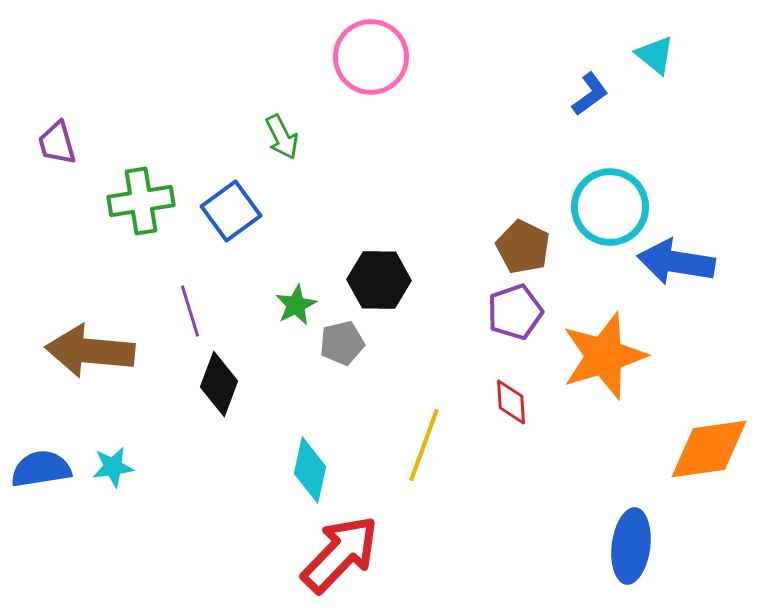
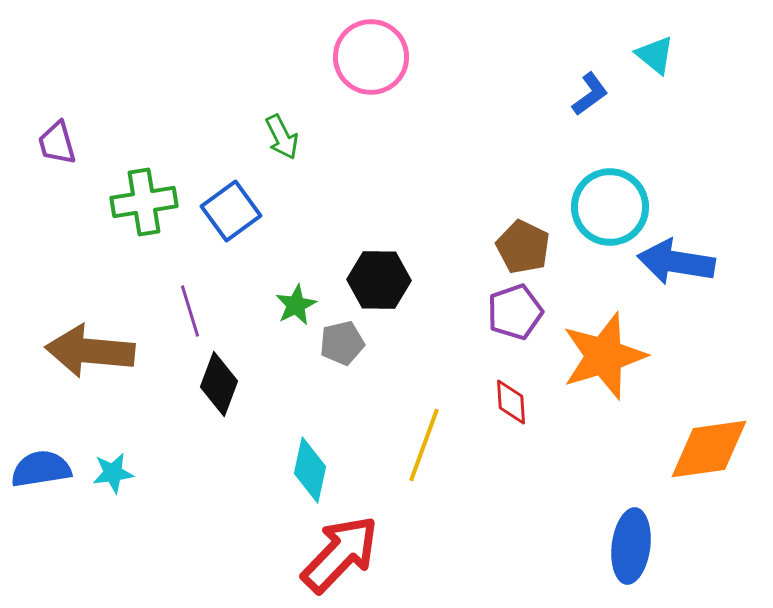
green cross: moved 3 px right, 1 px down
cyan star: moved 6 px down
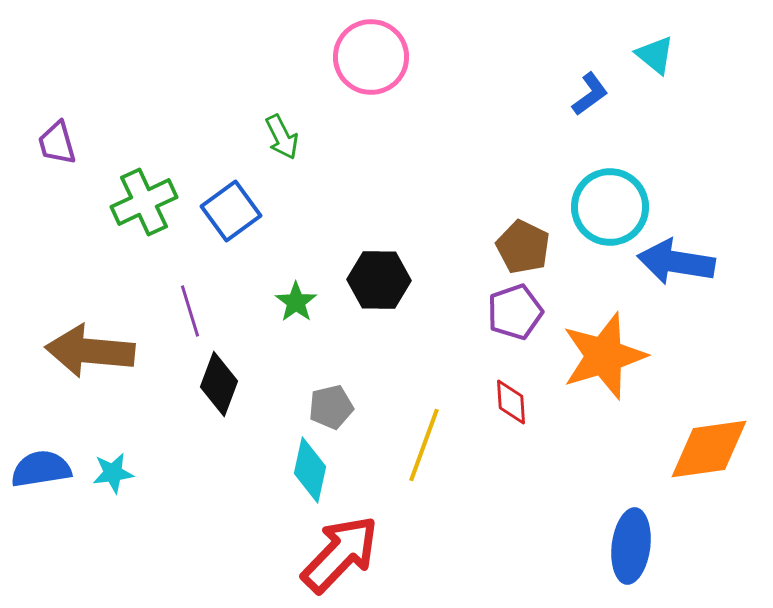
green cross: rotated 16 degrees counterclockwise
green star: moved 3 px up; rotated 9 degrees counterclockwise
gray pentagon: moved 11 px left, 64 px down
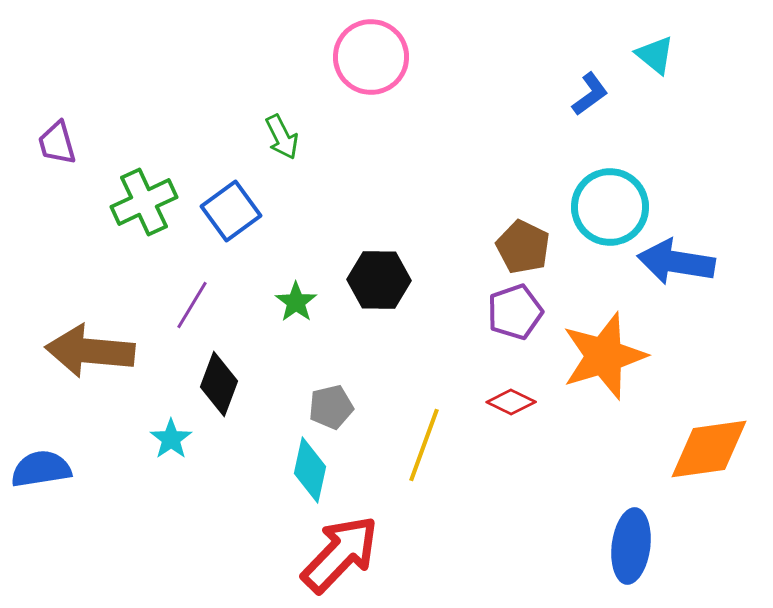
purple line: moved 2 px right, 6 px up; rotated 48 degrees clockwise
red diamond: rotated 60 degrees counterclockwise
cyan star: moved 58 px right, 34 px up; rotated 27 degrees counterclockwise
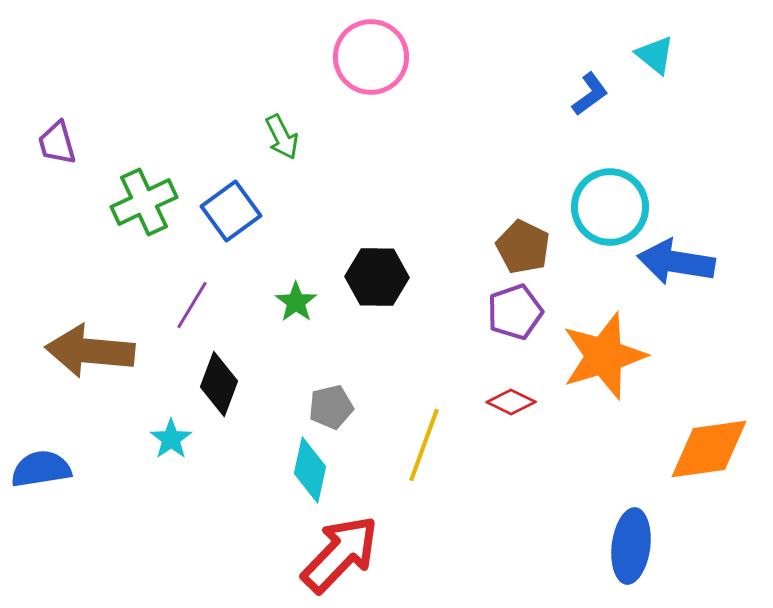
black hexagon: moved 2 px left, 3 px up
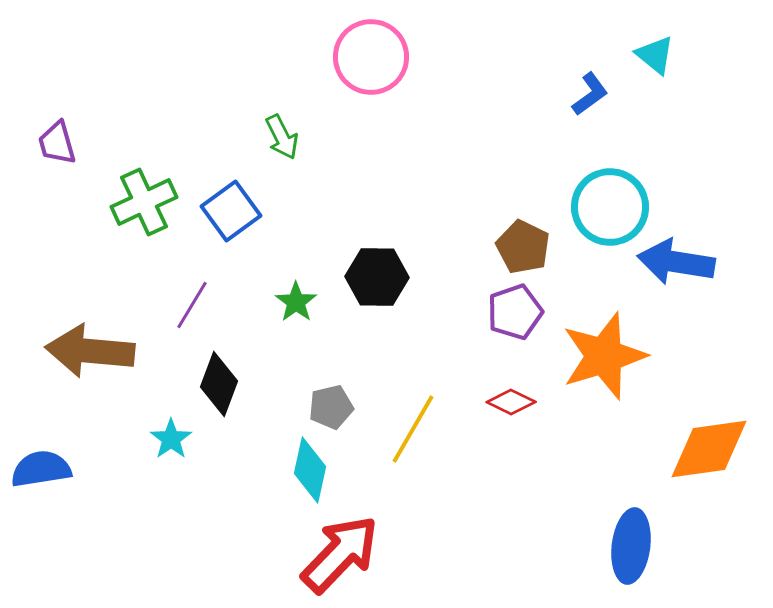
yellow line: moved 11 px left, 16 px up; rotated 10 degrees clockwise
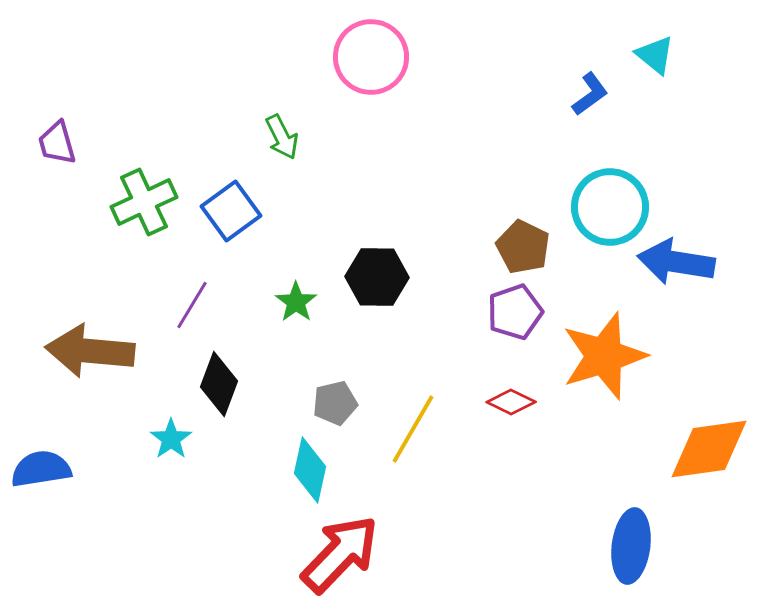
gray pentagon: moved 4 px right, 4 px up
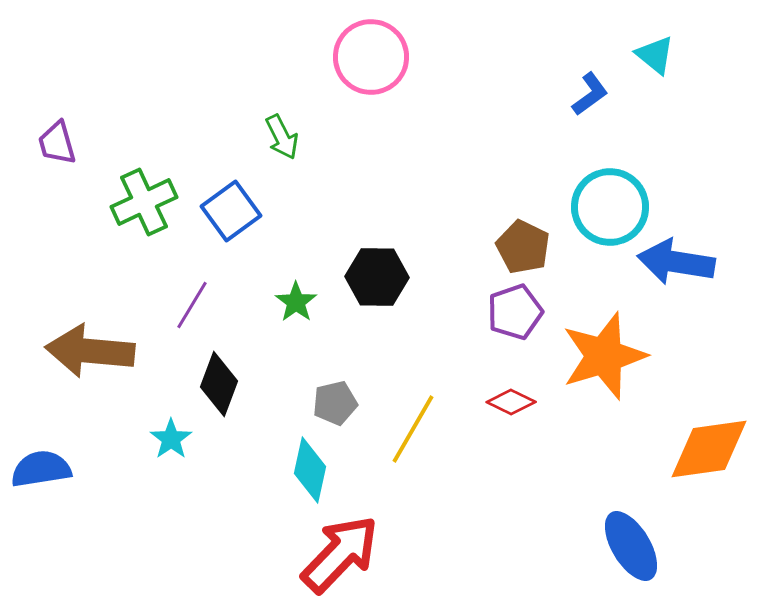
blue ellipse: rotated 38 degrees counterclockwise
